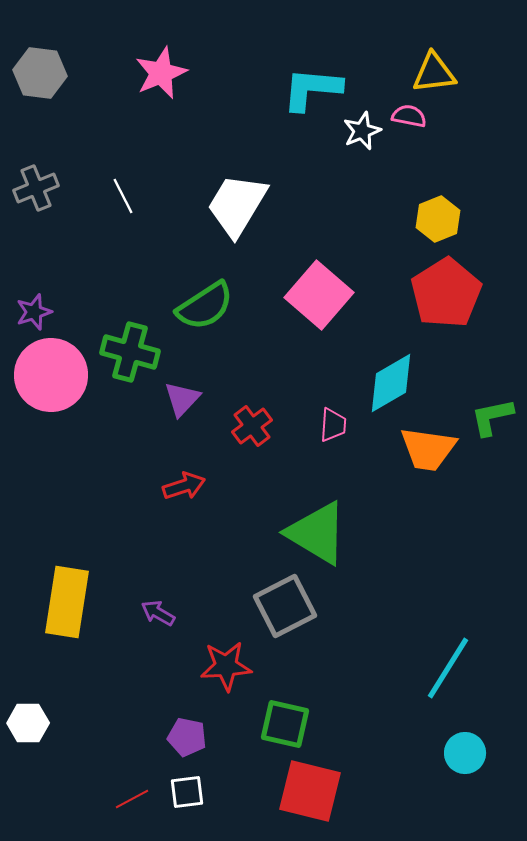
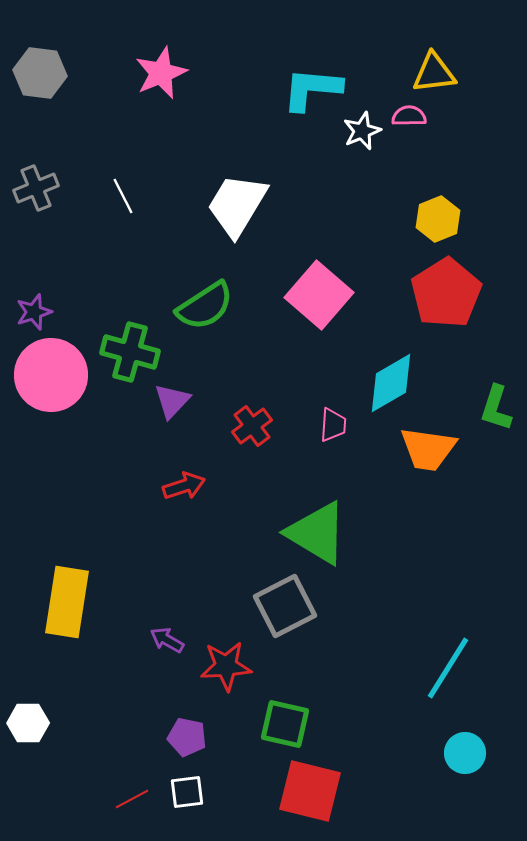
pink semicircle: rotated 12 degrees counterclockwise
purple triangle: moved 10 px left, 2 px down
green L-shape: moved 4 px right, 9 px up; rotated 60 degrees counterclockwise
purple arrow: moved 9 px right, 27 px down
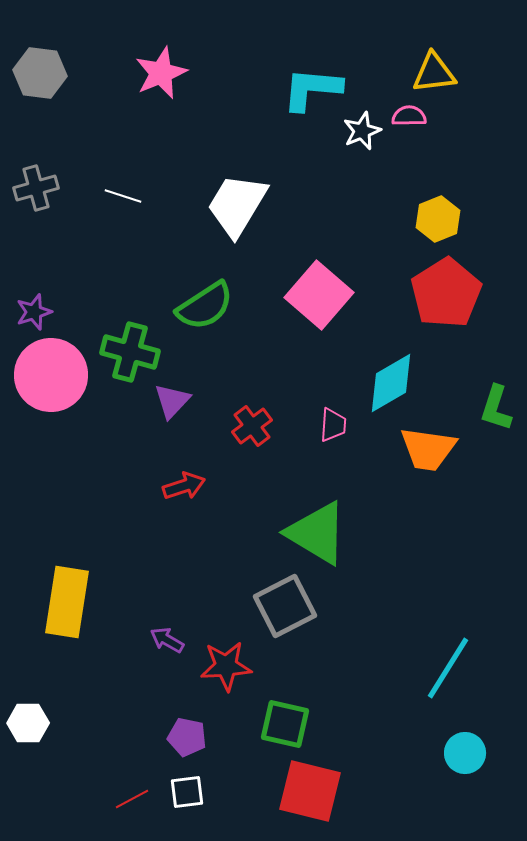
gray cross: rotated 6 degrees clockwise
white line: rotated 45 degrees counterclockwise
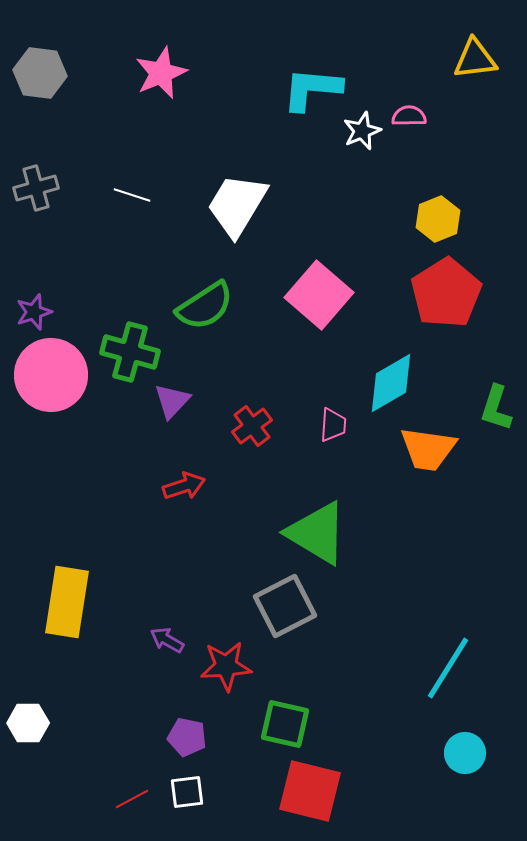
yellow triangle: moved 41 px right, 14 px up
white line: moved 9 px right, 1 px up
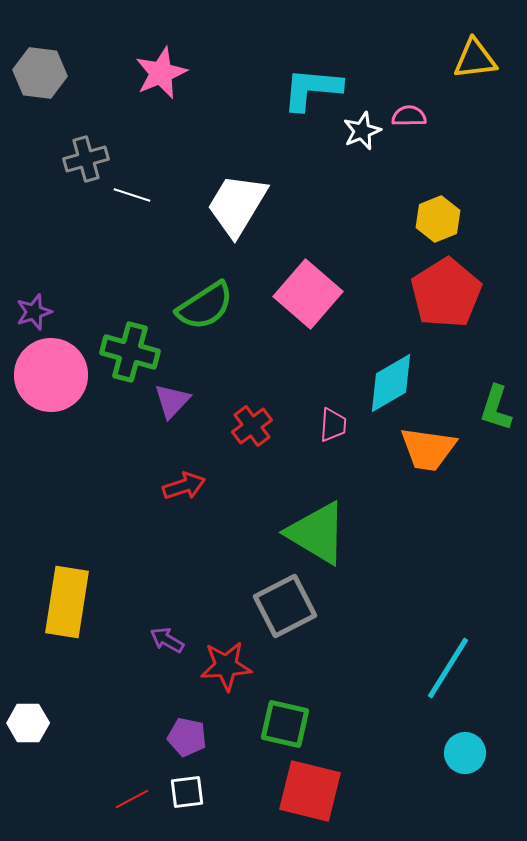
gray cross: moved 50 px right, 29 px up
pink square: moved 11 px left, 1 px up
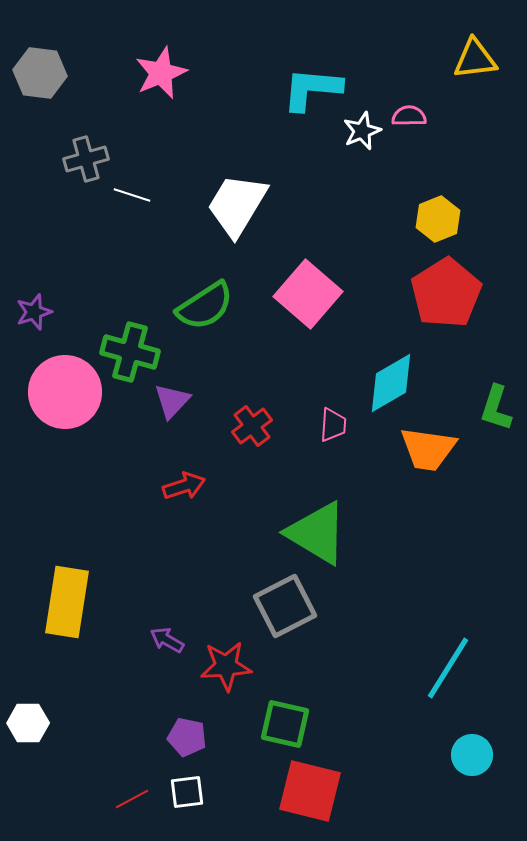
pink circle: moved 14 px right, 17 px down
cyan circle: moved 7 px right, 2 px down
